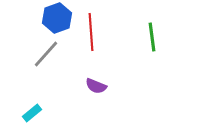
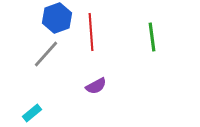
purple semicircle: rotated 50 degrees counterclockwise
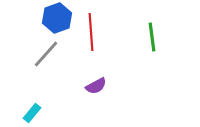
cyan rectangle: rotated 12 degrees counterclockwise
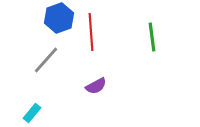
blue hexagon: moved 2 px right
gray line: moved 6 px down
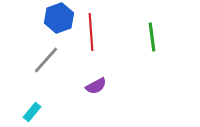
cyan rectangle: moved 1 px up
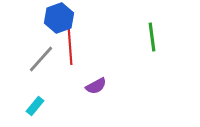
red line: moved 21 px left, 14 px down
gray line: moved 5 px left, 1 px up
cyan rectangle: moved 3 px right, 6 px up
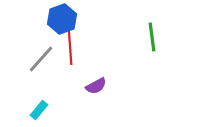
blue hexagon: moved 3 px right, 1 px down
cyan rectangle: moved 4 px right, 4 px down
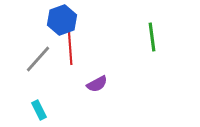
blue hexagon: moved 1 px down
gray line: moved 3 px left
purple semicircle: moved 1 px right, 2 px up
cyan rectangle: rotated 66 degrees counterclockwise
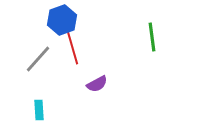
red line: moved 2 px right; rotated 12 degrees counterclockwise
cyan rectangle: rotated 24 degrees clockwise
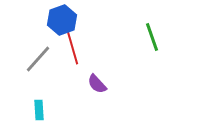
green line: rotated 12 degrees counterclockwise
purple semicircle: rotated 75 degrees clockwise
